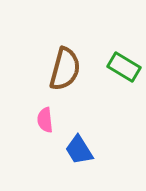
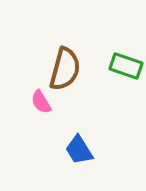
green rectangle: moved 2 px right, 1 px up; rotated 12 degrees counterclockwise
pink semicircle: moved 4 px left, 18 px up; rotated 25 degrees counterclockwise
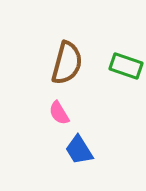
brown semicircle: moved 2 px right, 6 px up
pink semicircle: moved 18 px right, 11 px down
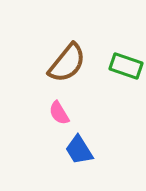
brown semicircle: rotated 24 degrees clockwise
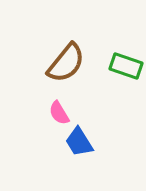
brown semicircle: moved 1 px left
blue trapezoid: moved 8 px up
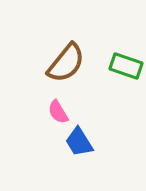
pink semicircle: moved 1 px left, 1 px up
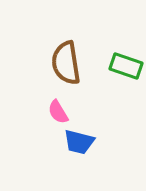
brown semicircle: rotated 132 degrees clockwise
blue trapezoid: rotated 44 degrees counterclockwise
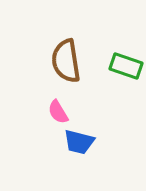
brown semicircle: moved 2 px up
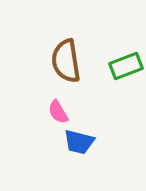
green rectangle: rotated 40 degrees counterclockwise
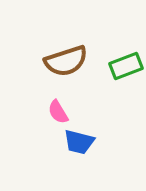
brown semicircle: rotated 99 degrees counterclockwise
